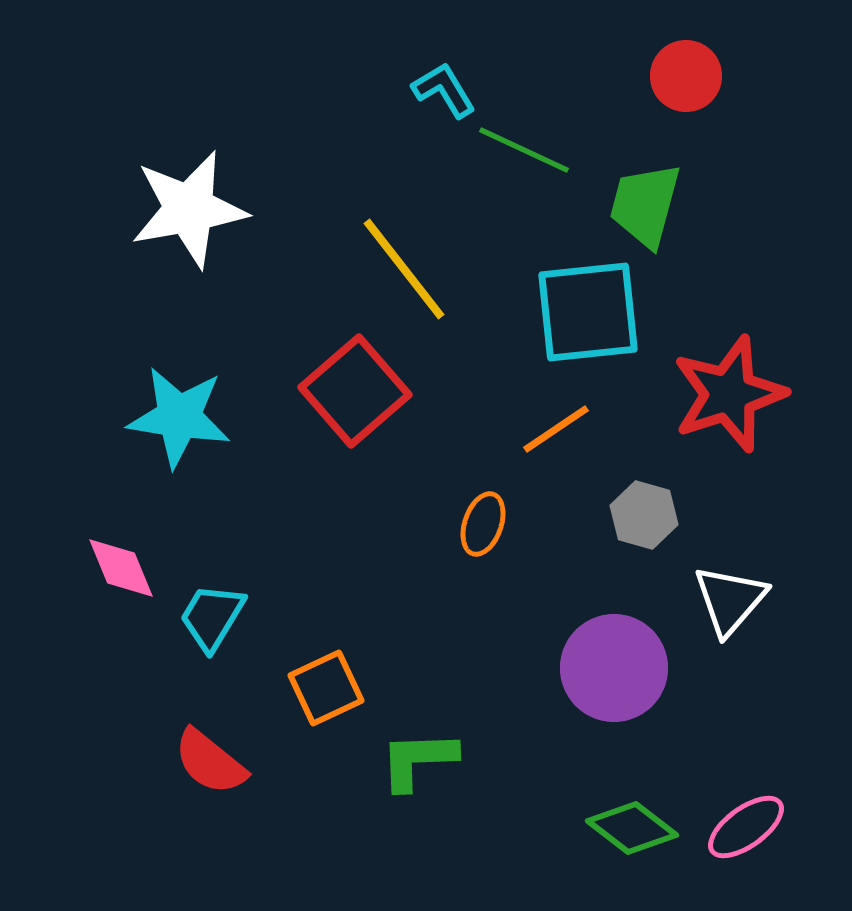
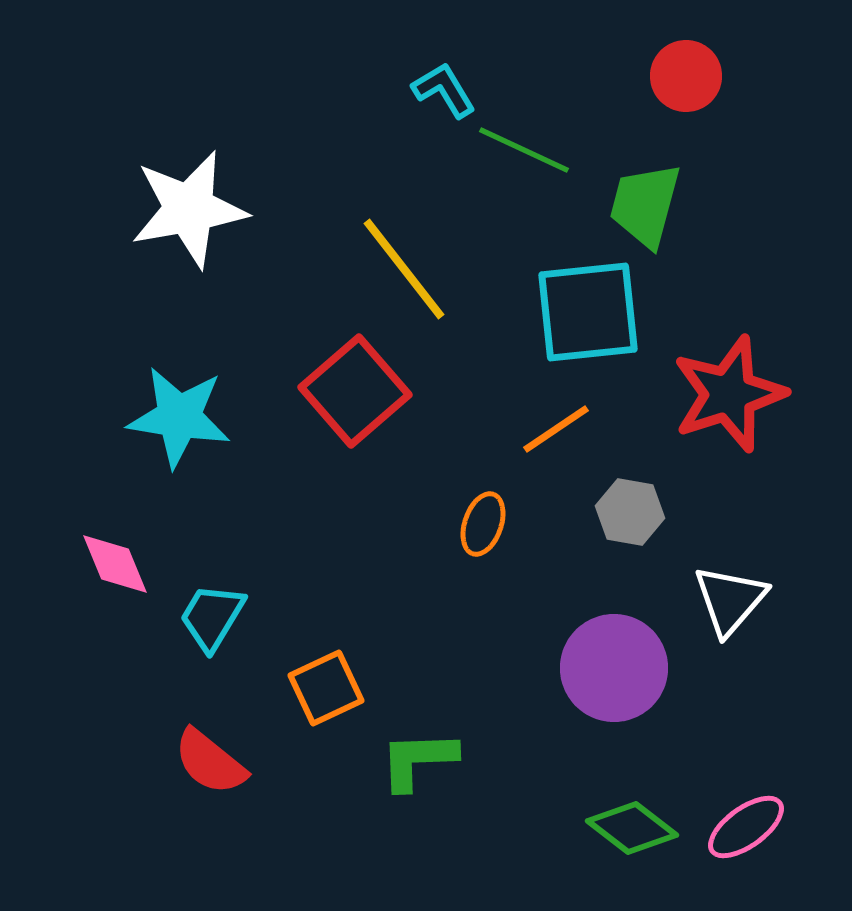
gray hexagon: moved 14 px left, 3 px up; rotated 6 degrees counterclockwise
pink diamond: moved 6 px left, 4 px up
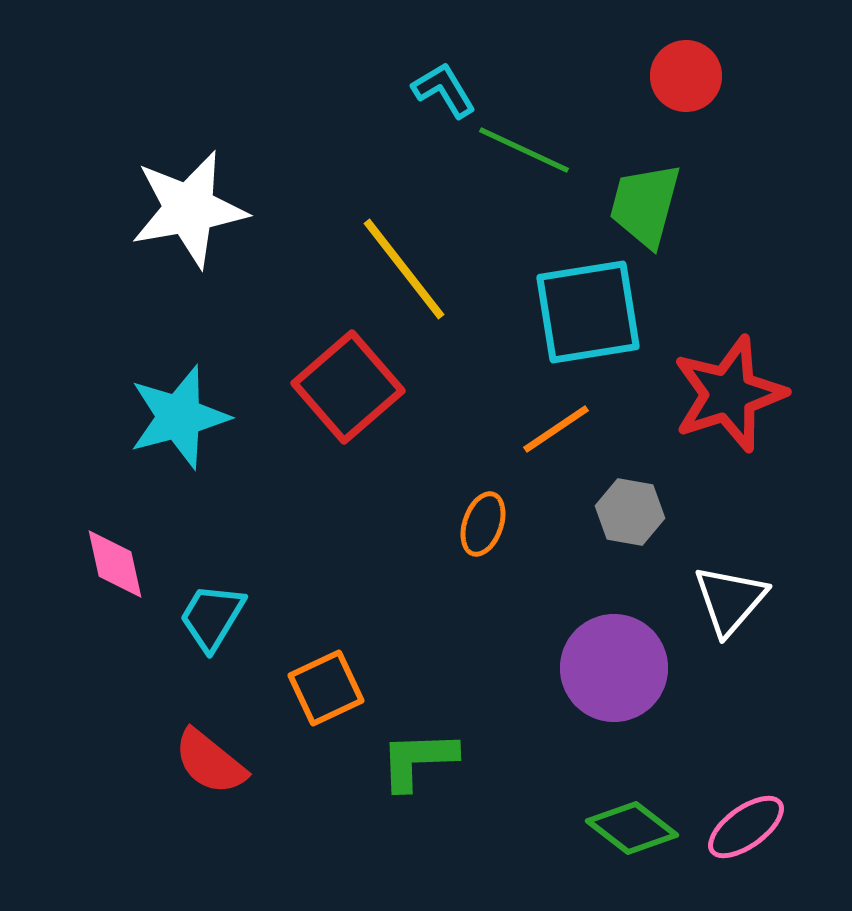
cyan square: rotated 3 degrees counterclockwise
red square: moved 7 px left, 4 px up
cyan star: rotated 24 degrees counterclockwise
pink diamond: rotated 10 degrees clockwise
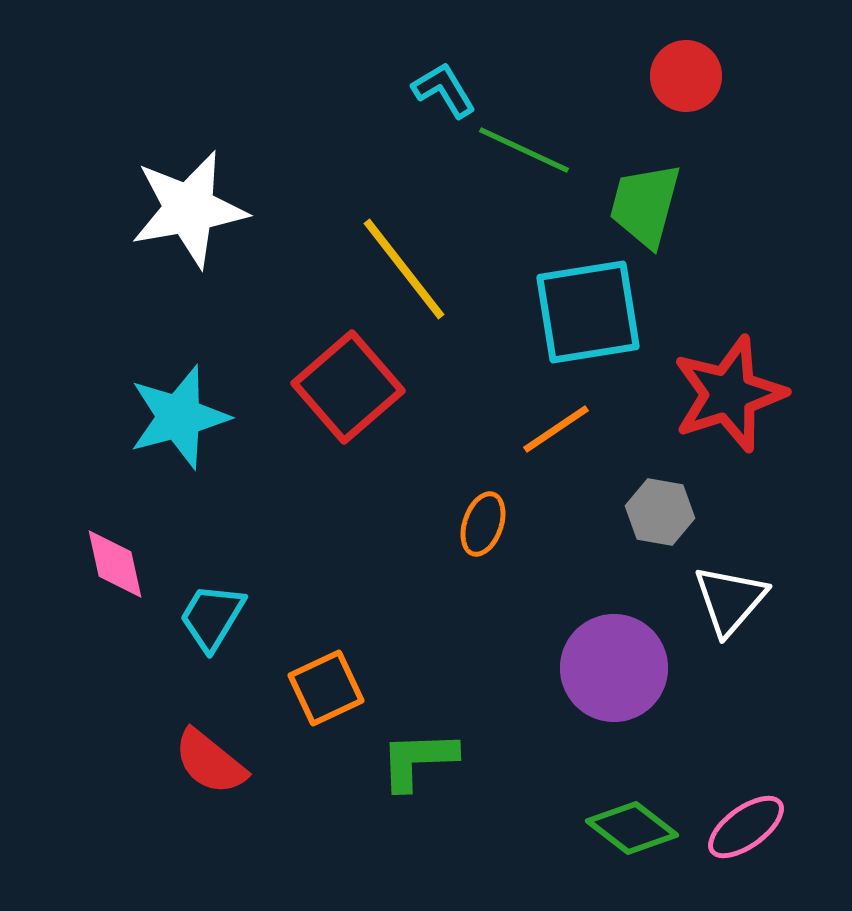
gray hexagon: moved 30 px right
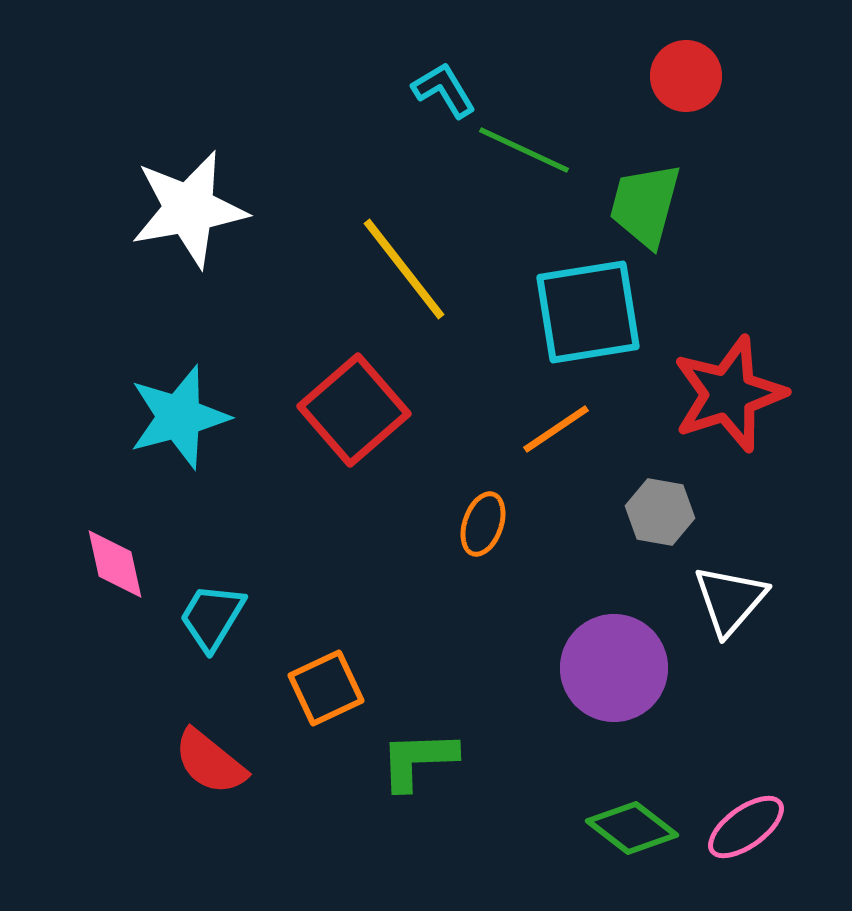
red square: moved 6 px right, 23 px down
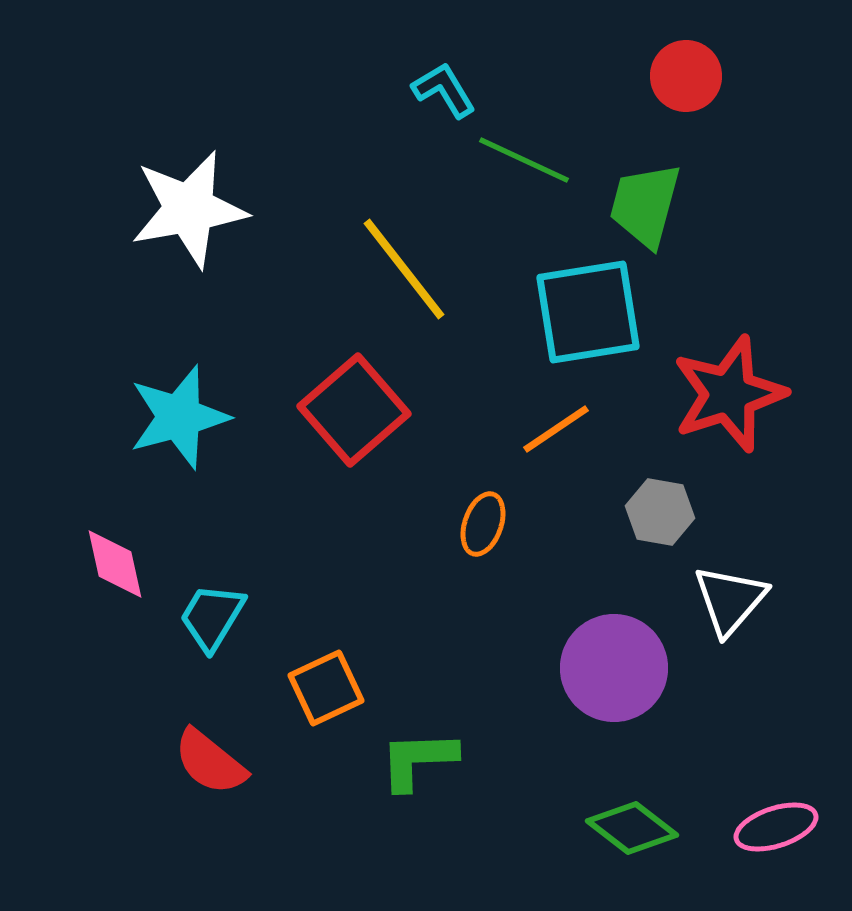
green line: moved 10 px down
pink ellipse: moved 30 px right; rotated 18 degrees clockwise
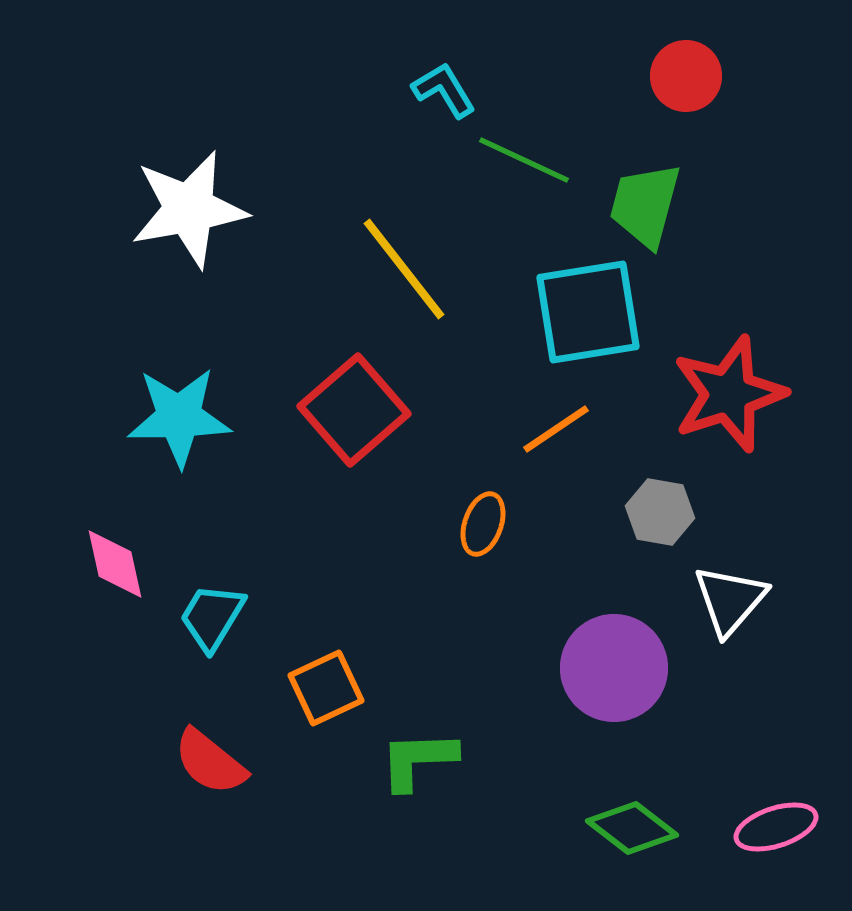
cyan star: rotated 14 degrees clockwise
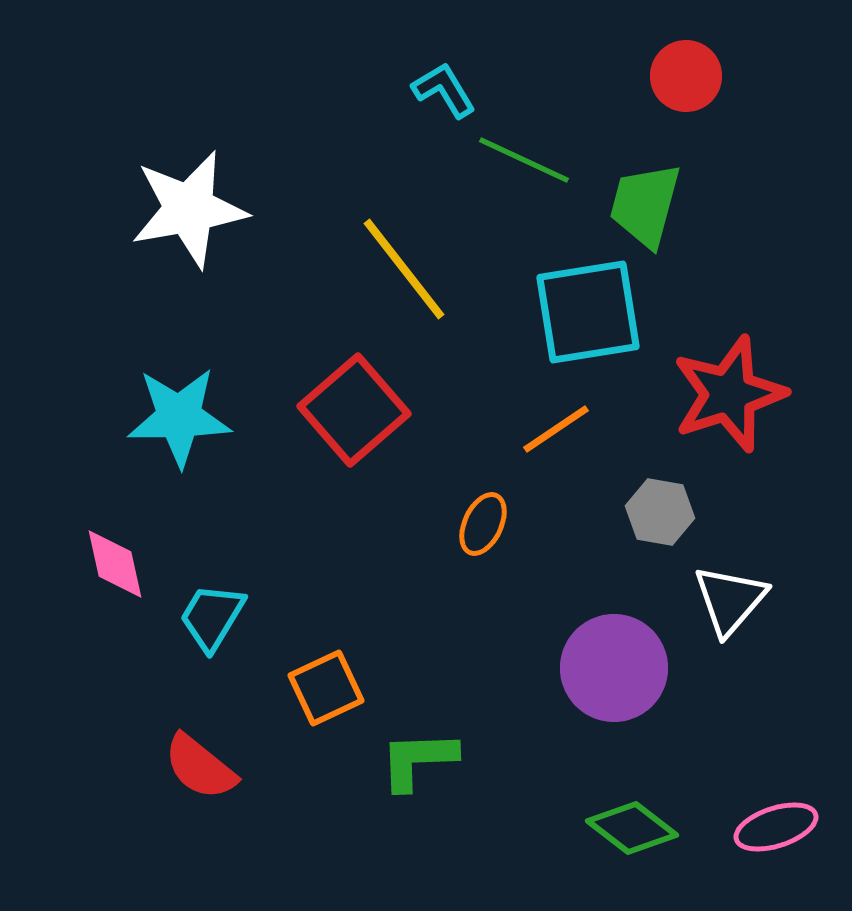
orange ellipse: rotated 6 degrees clockwise
red semicircle: moved 10 px left, 5 px down
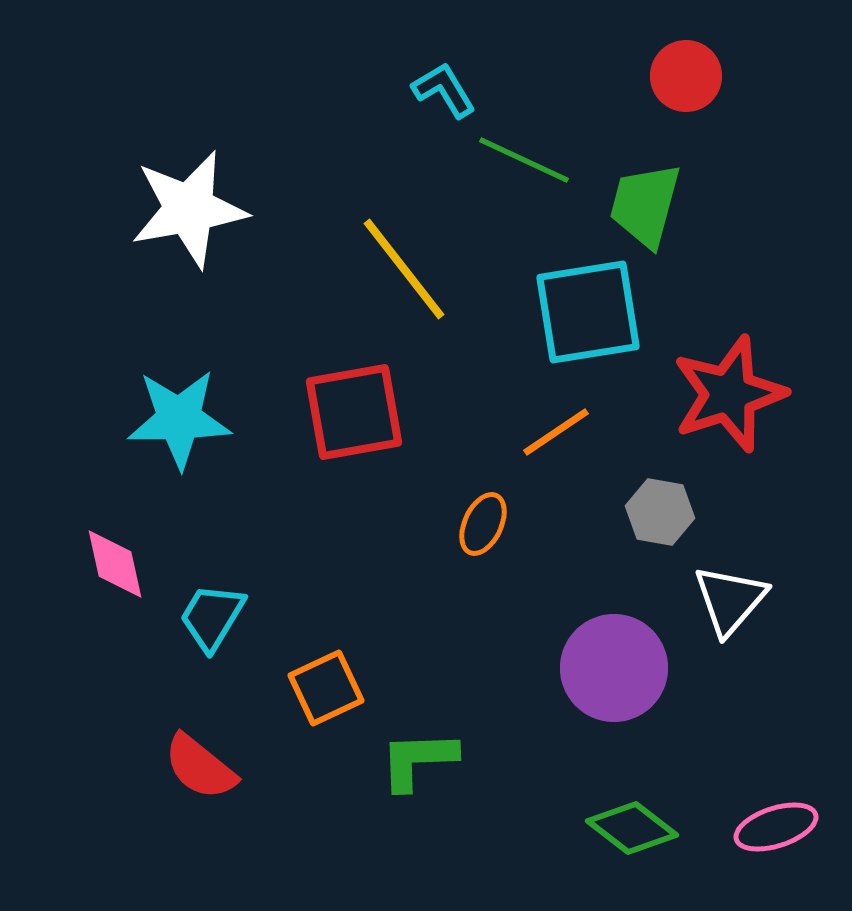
red square: moved 2 px down; rotated 31 degrees clockwise
cyan star: moved 2 px down
orange line: moved 3 px down
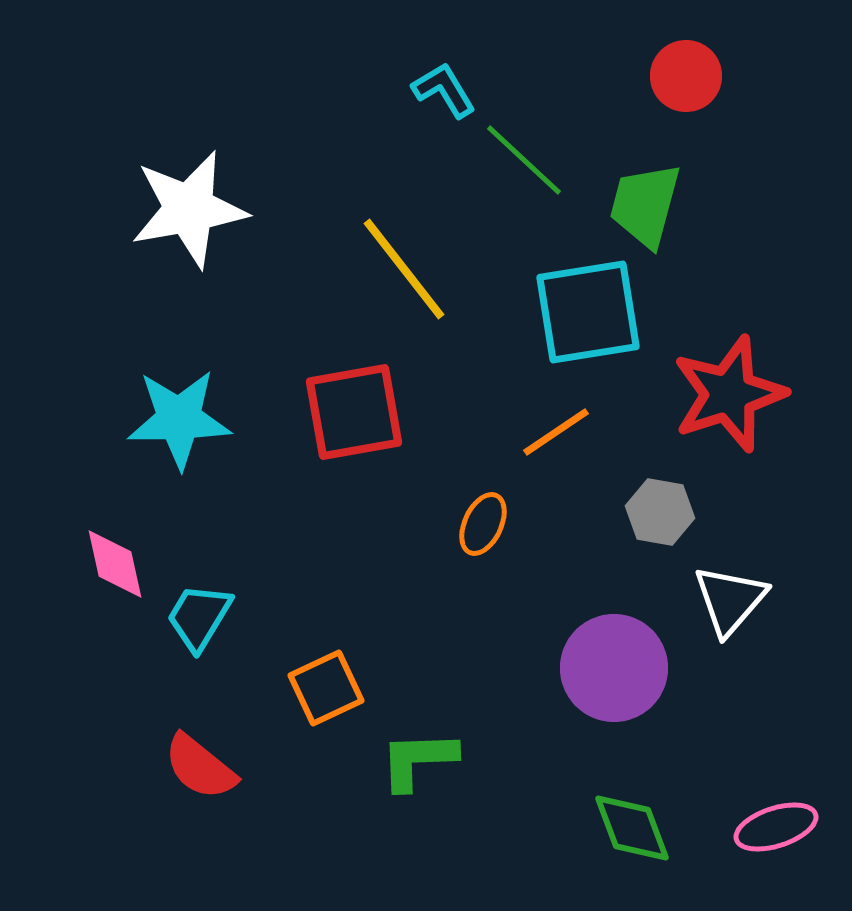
green line: rotated 18 degrees clockwise
cyan trapezoid: moved 13 px left
green diamond: rotated 32 degrees clockwise
